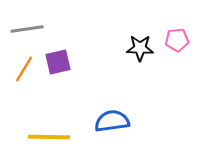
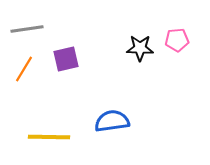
purple square: moved 8 px right, 3 px up
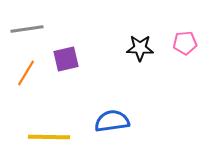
pink pentagon: moved 8 px right, 3 px down
orange line: moved 2 px right, 4 px down
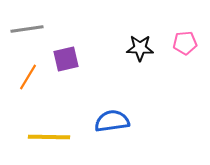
orange line: moved 2 px right, 4 px down
